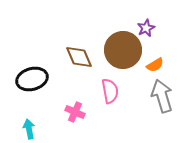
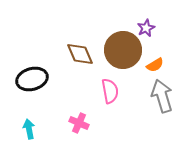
brown diamond: moved 1 px right, 3 px up
pink cross: moved 4 px right, 11 px down
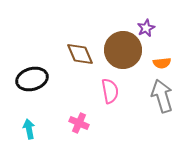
orange semicircle: moved 7 px right, 2 px up; rotated 24 degrees clockwise
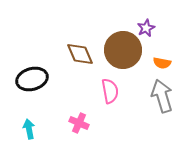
orange semicircle: rotated 18 degrees clockwise
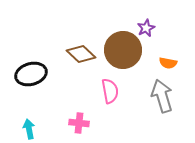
brown diamond: moved 1 px right; rotated 24 degrees counterclockwise
orange semicircle: moved 6 px right
black ellipse: moved 1 px left, 5 px up
pink cross: rotated 18 degrees counterclockwise
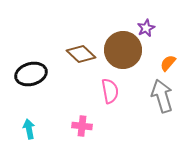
orange semicircle: rotated 120 degrees clockwise
pink cross: moved 3 px right, 3 px down
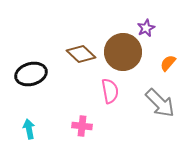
brown circle: moved 2 px down
gray arrow: moved 2 px left, 7 px down; rotated 152 degrees clockwise
